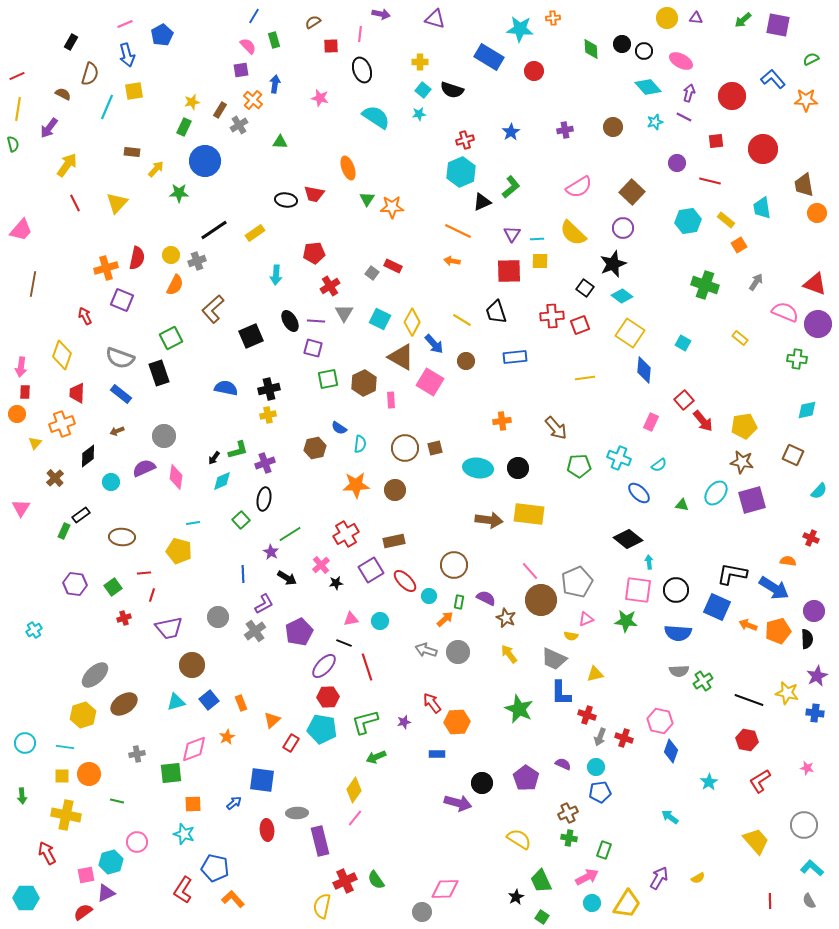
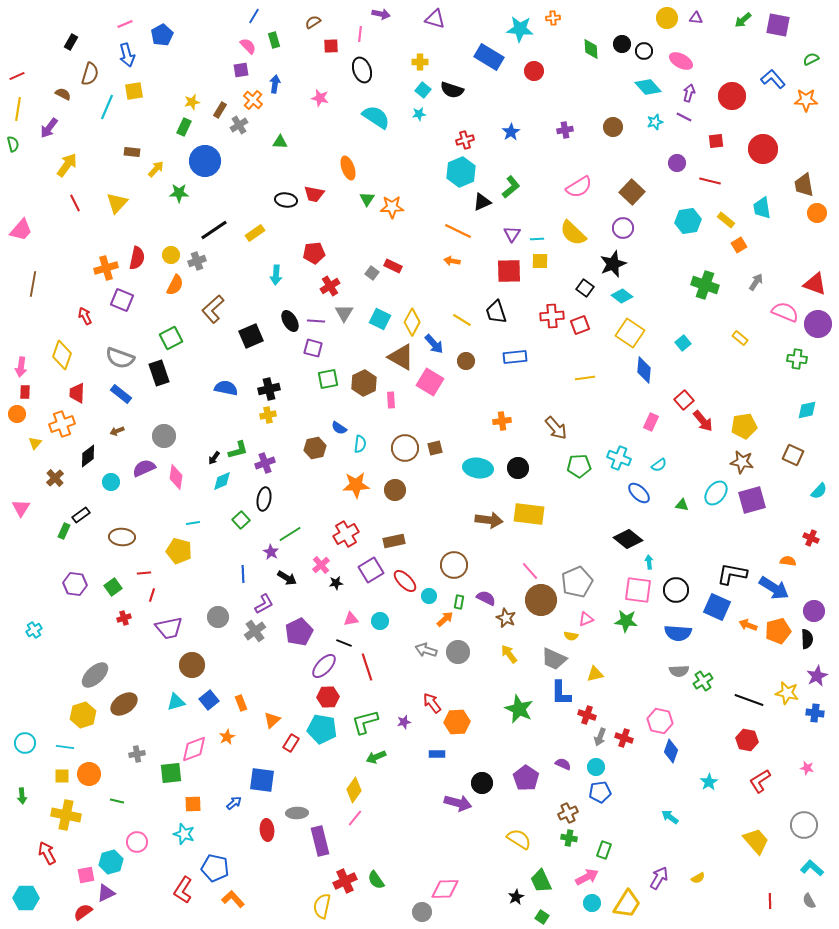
cyan square at (683, 343): rotated 21 degrees clockwise
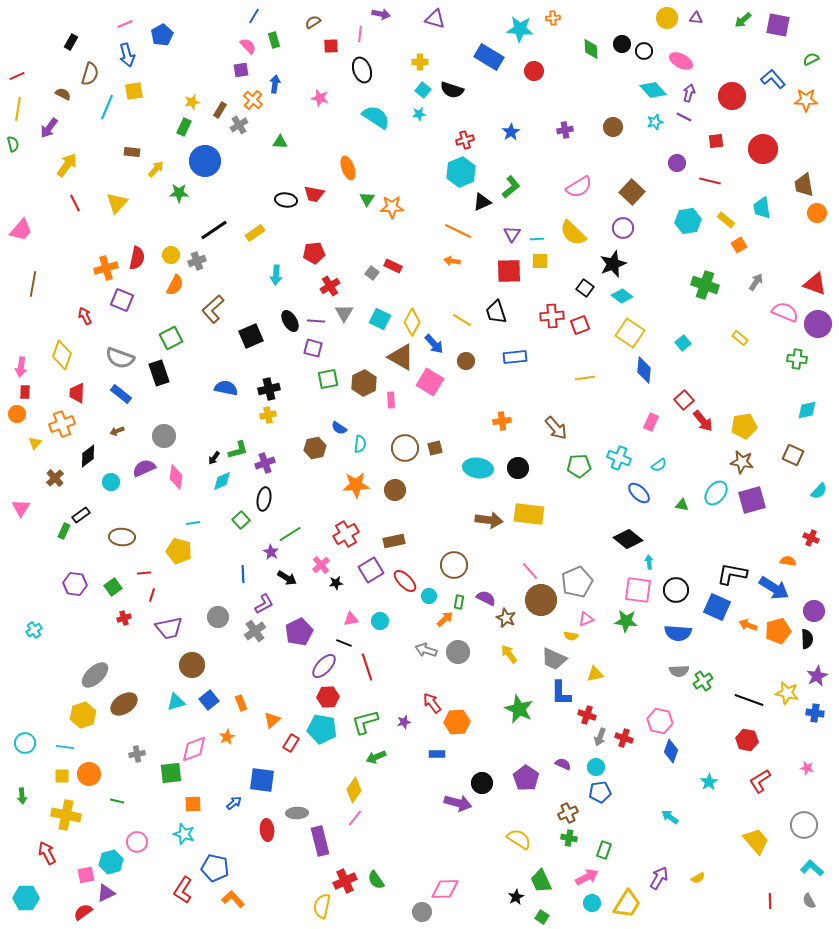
cyan diamond at (648, 87): moved 5 px right, 3 px down
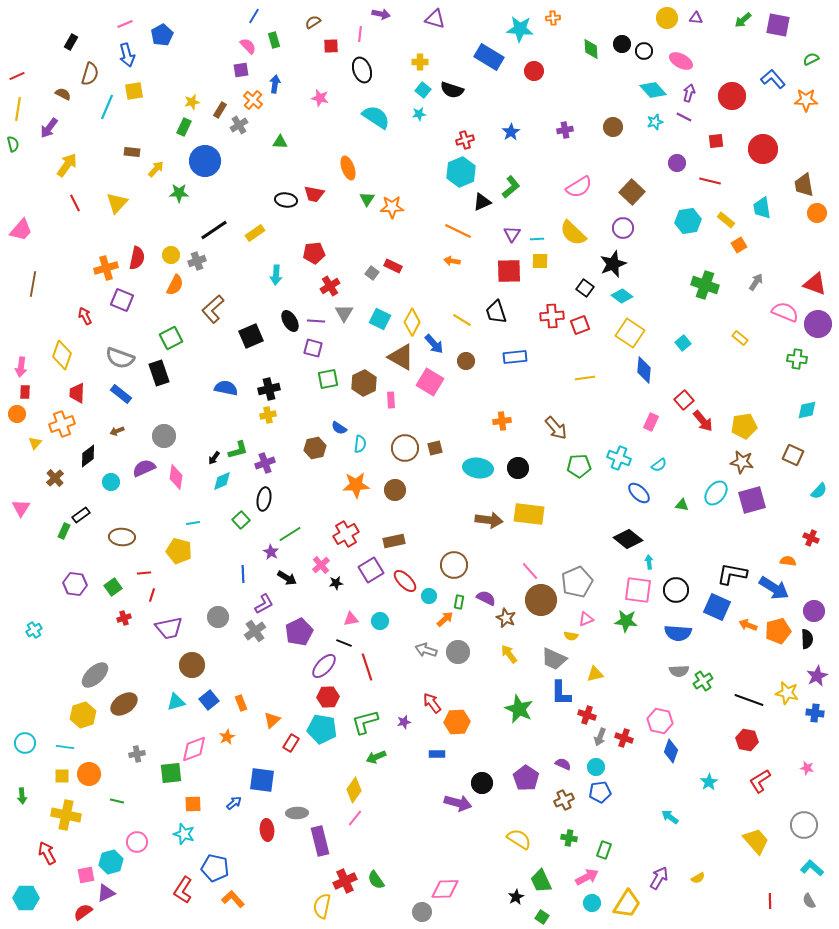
brown cross at (568, 813): moved 4 px left, 13 px up
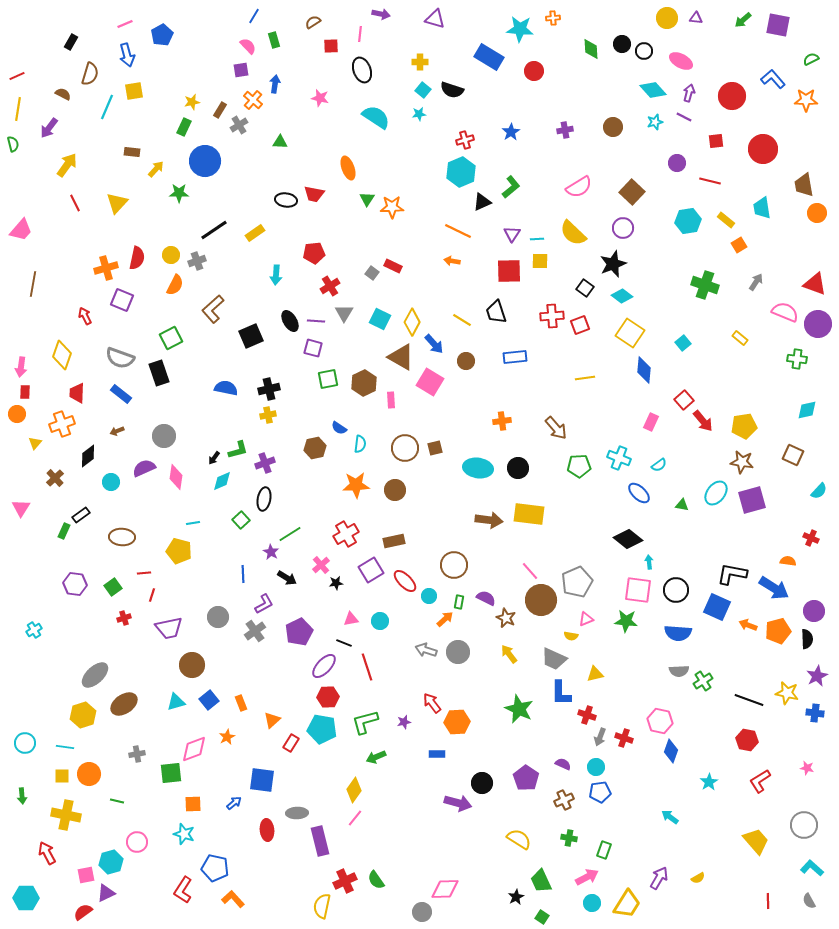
red line at (770, 901): moved 2 px left
